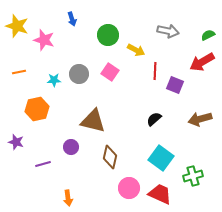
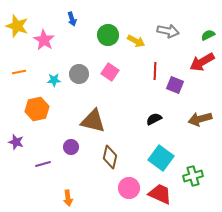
pink star: rotated 15 degrees clockwise
yellow arrow: moved 9 px up
black semicircle: rotated 14 degrees clockwise
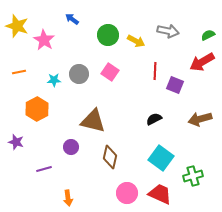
blue arrow: rotated 144 degrees clockwise
orange hexagon: rotated 15 degrees counterclockwise
purple line: moved 1 px right, 5 px down
pink circle: moved 2 px left, 5 px down
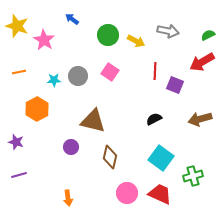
gray circle: moved 1 px left, 2 px down
purple line: moved 25 px left, 6 px down
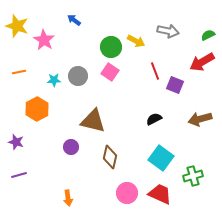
blue arrow: moved 2 px right, 1 px down
green circle: moved 3 px right, 12 px down
red line: rotated 24 degrees counterclockwise
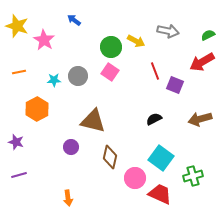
pink circle: moved 8 px right, 15 px up
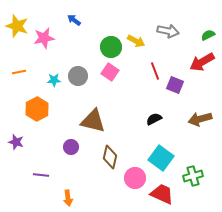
pink star: moved 2 px up; rotated 30 degrees clockwise
purple line: moved 22 px right; rotated 21 degrees clockwise
red trapezoid: moved 2 px right
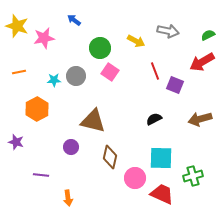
green circle: moved 11 px left, 1 px down
gray circle: moved 2 px left
cyan square: rotated 35 degrees counterclockwise
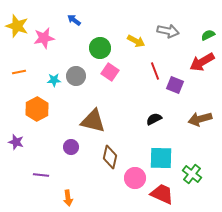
green cross: moved 1 px left, 2 px up; rotated 36 degrees counterclockwise
